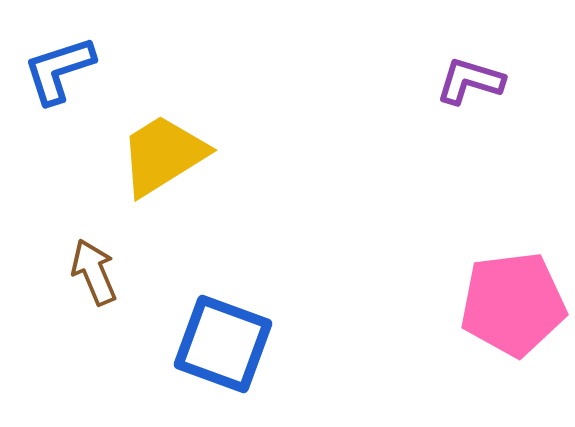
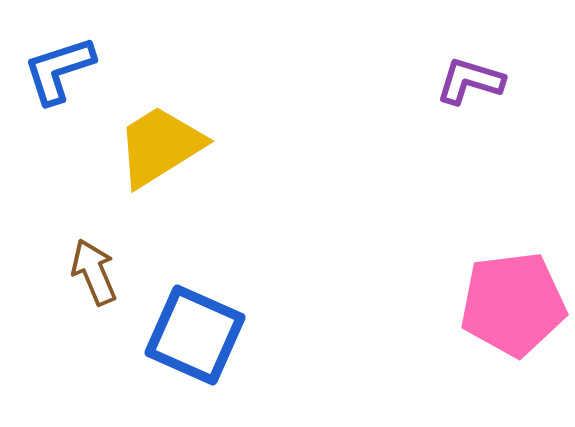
yellow trapezoid: moved 3 px left, 9 px up
blue square: moved 28 px left, 9 px up; rotated 4 degrees clockwise
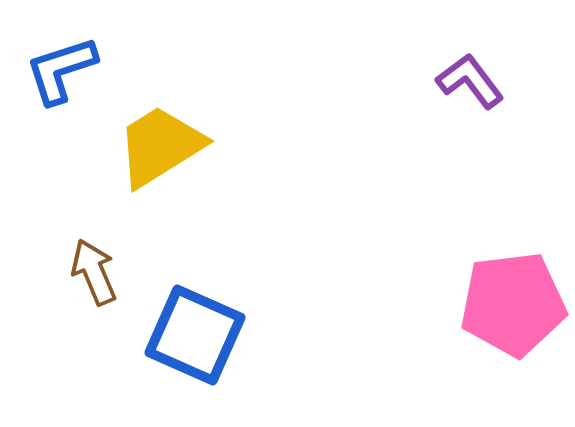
blue L-shape: moved 2 px right
purple L-shape: rotated 36 degrees clockwise
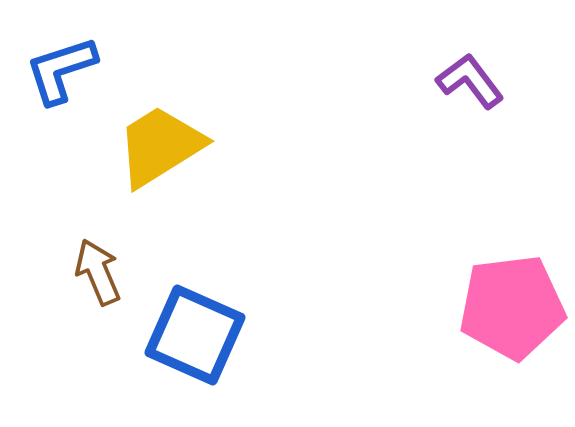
brown arrow: moved 4 px right
pink pentagon: moved 1 px left, 3 px down
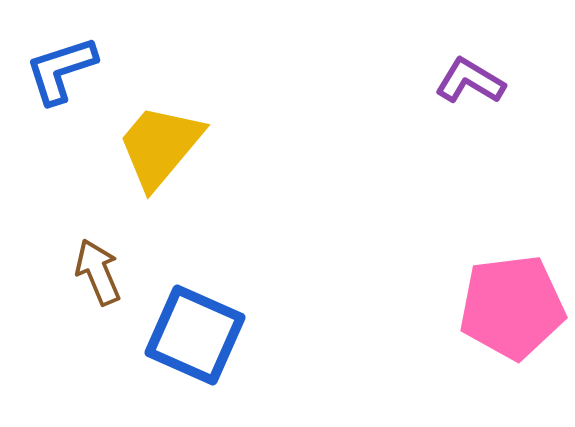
purple L-shape: rotated 22 degrees counterclockwise
yellow trapezoid: rotated 18 degrees counterclockwise
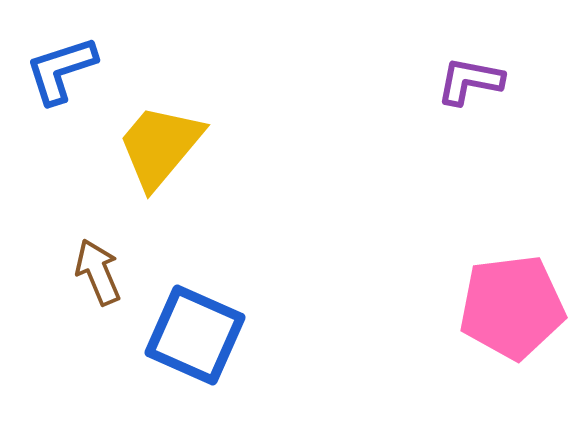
purple L-shape: rotated 20 degrees counterclockwise
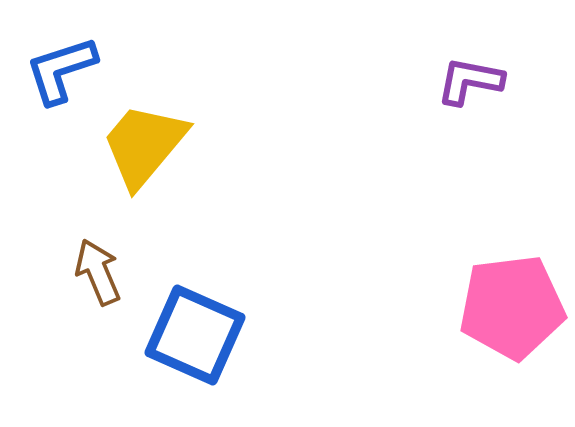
yellow trapezoid: moved 16 px left, 1 px up
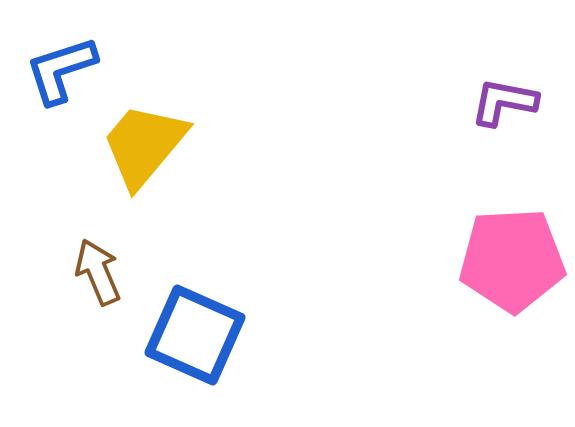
purple L-shape: moved 34 px right, 21 px down
pink pentagon: moved 47 px up; rotated 4 degrees clockwise
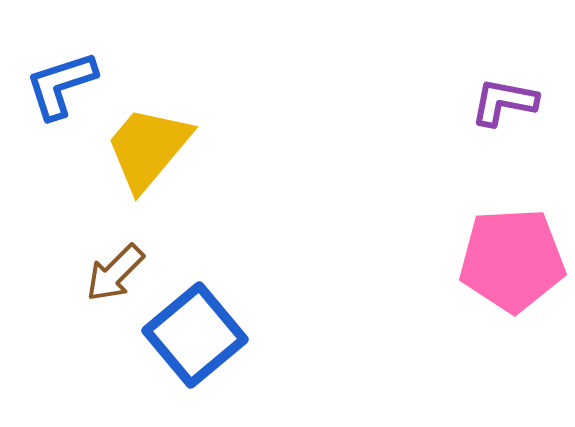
blue L-shape: moved 15 px down
yellow trapezoid: moved 4 px right, 3 px down
brown arrow: moved 17 px right, 1 px down; rotated 112 degrees counterclockwise
blue square: rotated 26 degrees clockwise
